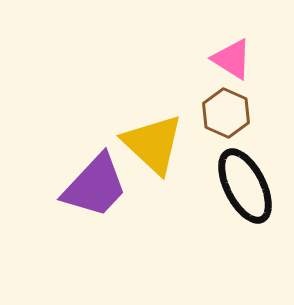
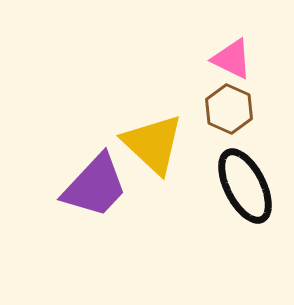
pink triangle: rotated 6 degrees counterclockwise
brown hexagon: moved 3 px right, 4 px up
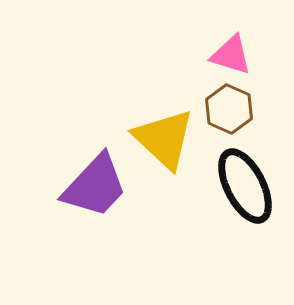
pink triangle: moved 1 px left, 4 px up; rotated 9 degrees counterclockwise
yellow triangle: moved 11 px right, 5 px up
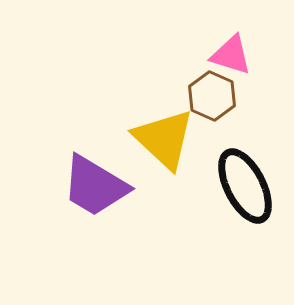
brown hexagon: moved 17 px left, 13 px up
purple trapezoid: rotated 78 degrees clockwise
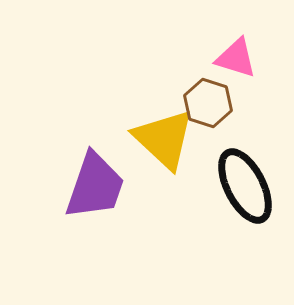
pink triangle: moved 5 px right, 3 px down
brown hexagon: moved 4 px left, 7 px down; rotated 6 degrees counterclockwise
purple trapezoid: rotated 102 degrees counterclockwise
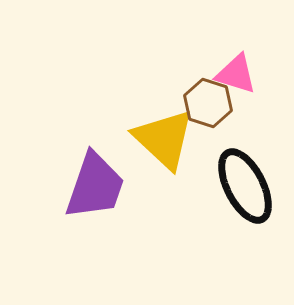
pink triangle: moved 16 px down
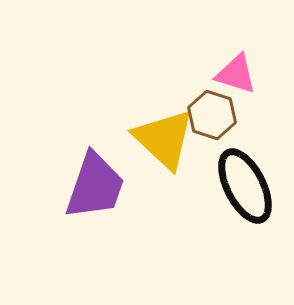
brown hexagon: moved 4 px right, 12 px down
